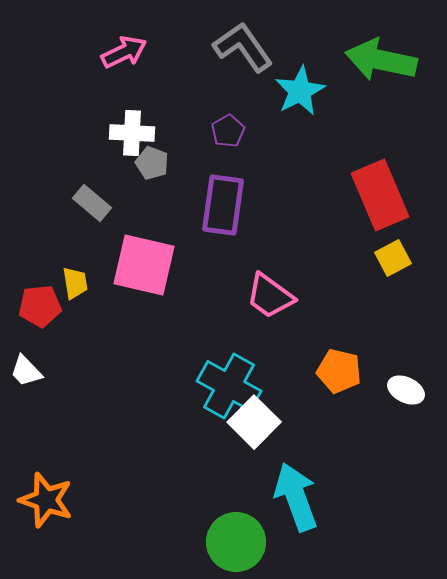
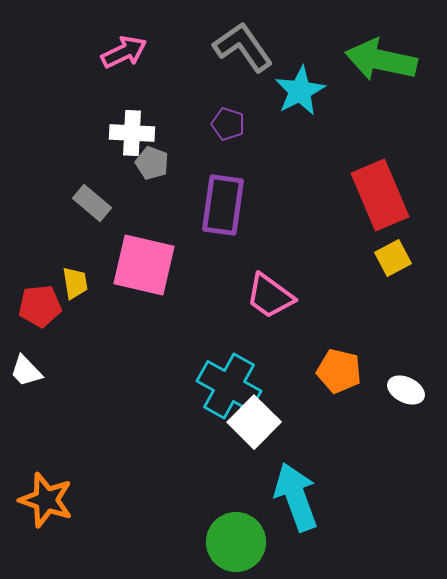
purple pentagon: moved 7 px up; rotated 24 degrees counterclockwise
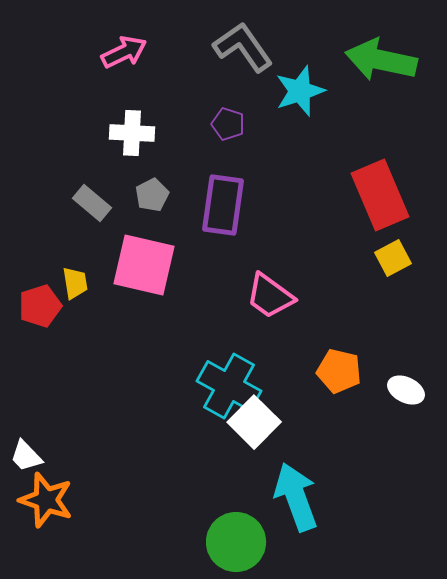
cyan star: rotated 9 degrees clockwise
gray pentagon: moved 32 px down; rotated 24 degrees clockwise
red pentagon: rotated 12 degrees counterclockwise
white trapezoid: moved 85 px down
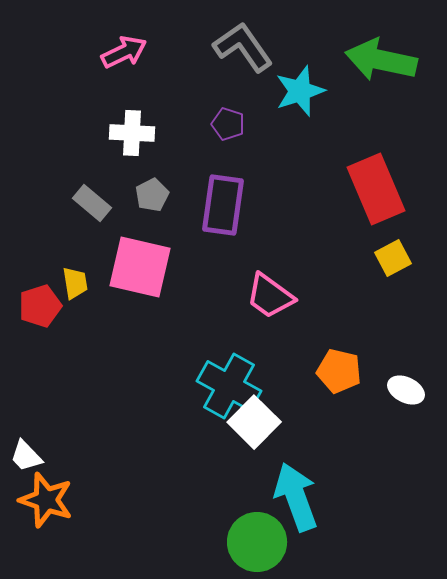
red rectangle: moved 4 px left, 6 px up
pink square: moved 4 px left, 2 px down
green circle: moved 21 px right
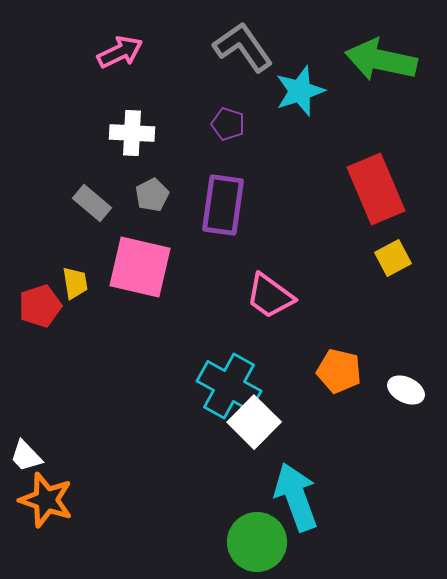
pink arrow: moved 4 px left
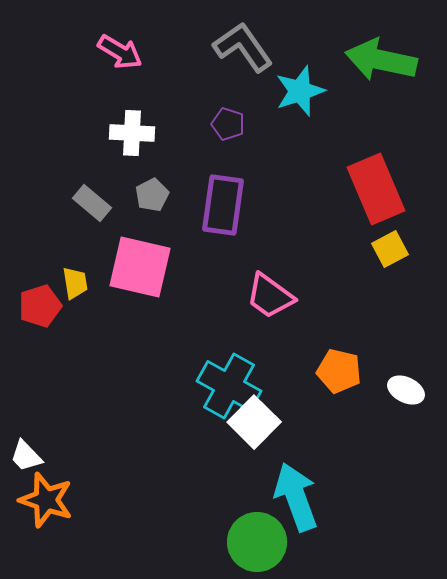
pink arrow: rotated 57 degrees clockwise
yellow square: moved 3 px left, 9 px up
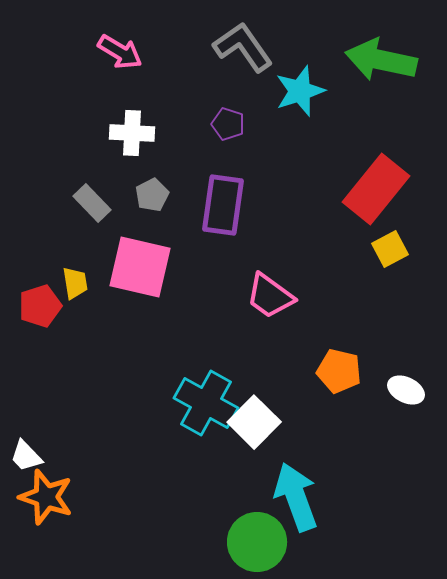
red rectangle: rotated 62 degrees clockwise
gray rectangle: rotated 6 degrees clockwise
cyan cross: moved 23 px left, 17 px down
orange star: moved 3 px up
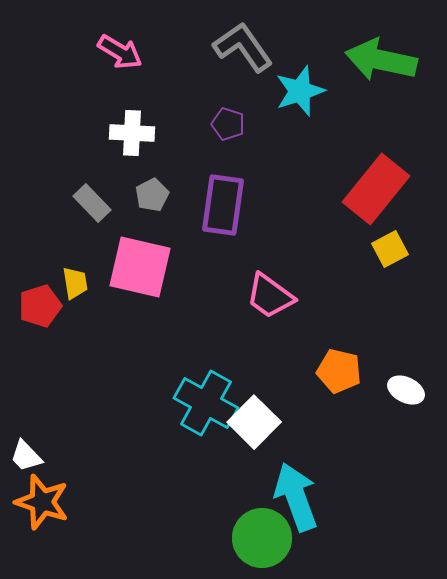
orange star: moved 4 px left, 5 px down
green circle: moved 5 px right, 4 px up
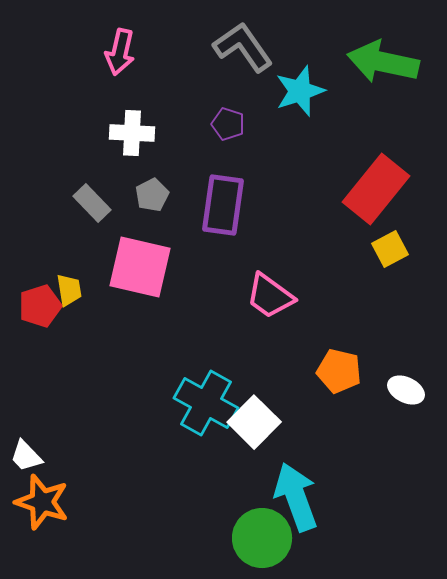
pink arrow: rotated 72 degrees clockwise
green arrow: moved 2 px right, 2 px down
yellow trapezoid: moved 6 px left, 7 px down
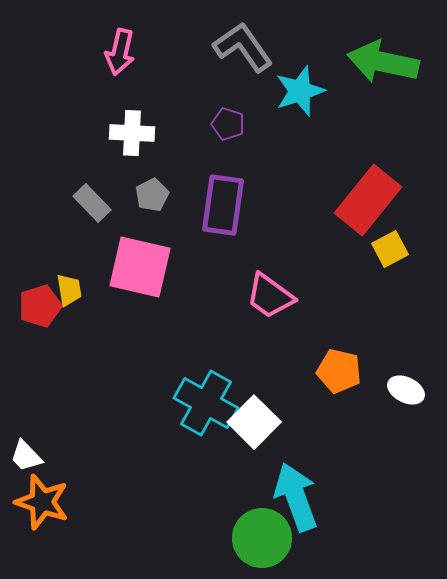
red rectangle: moved 8 px left, 11 px down
